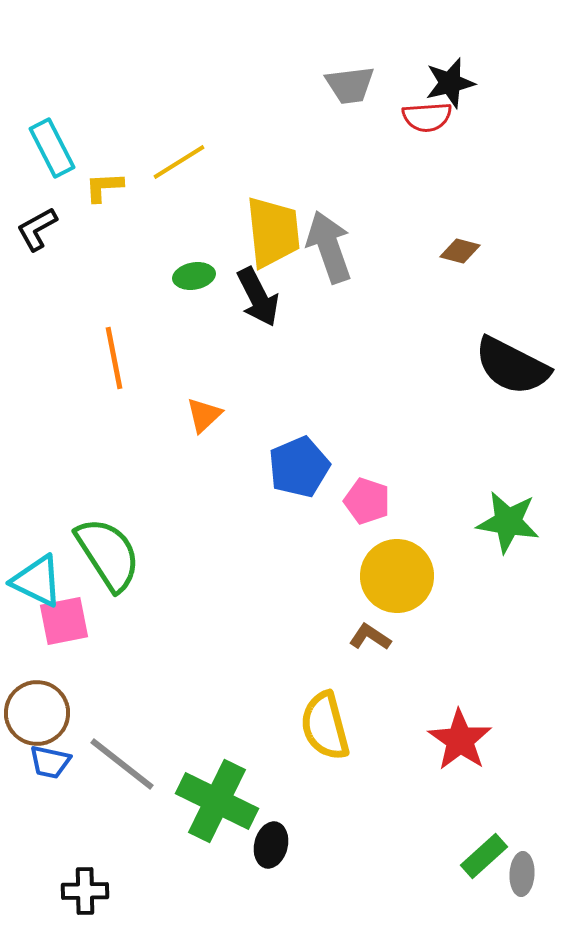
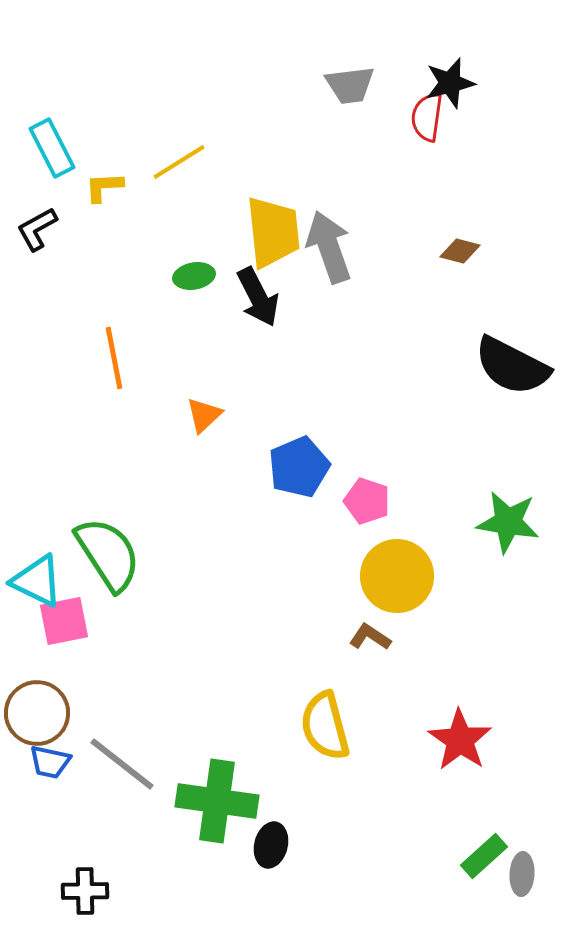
red semicircle: rotated 102 degrees clockwise
green cross: rotated 18 degrees counterclockwise
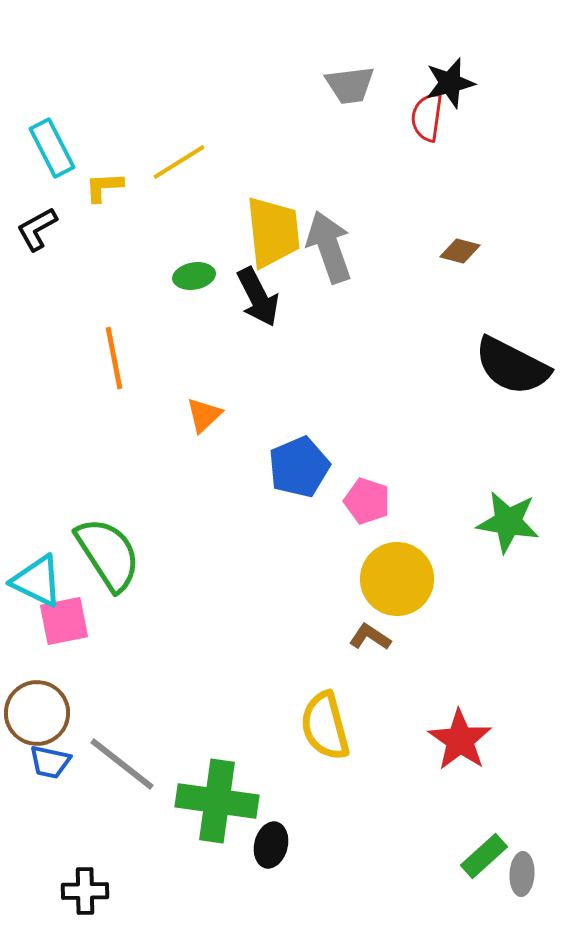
yellow circle: moved 3 px down
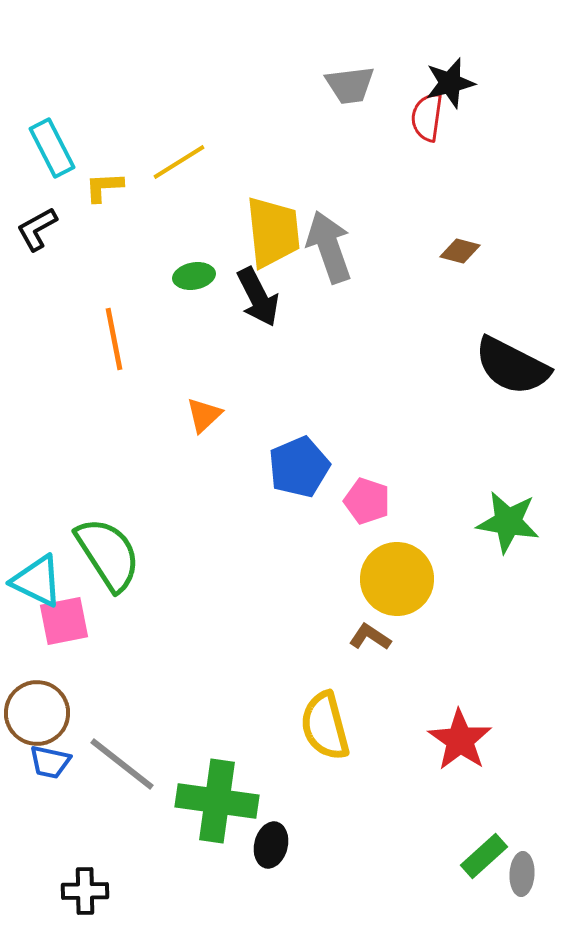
orange line: moved 19 px up
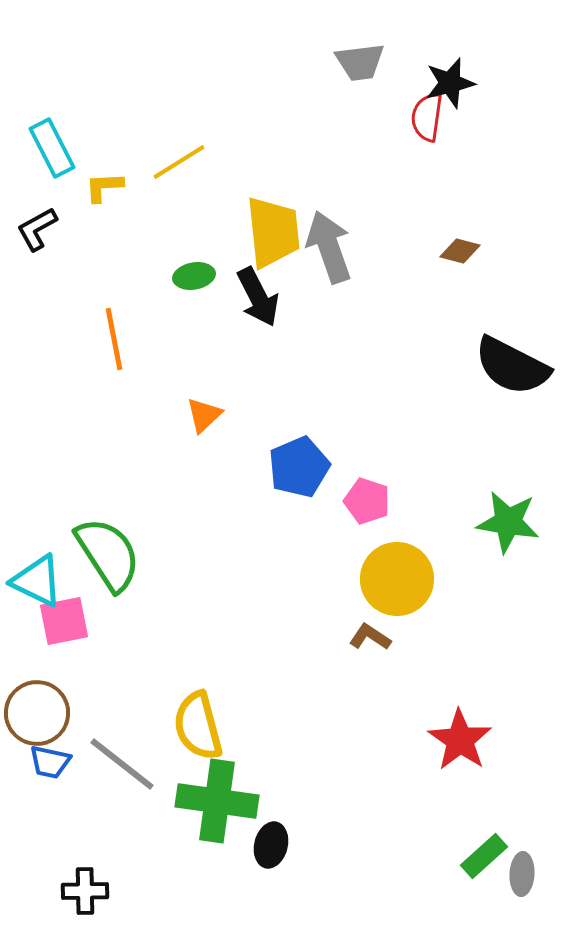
gray trapezoid: moved 10 px right, 23 px up
yellow semicircle: moved 127 px left
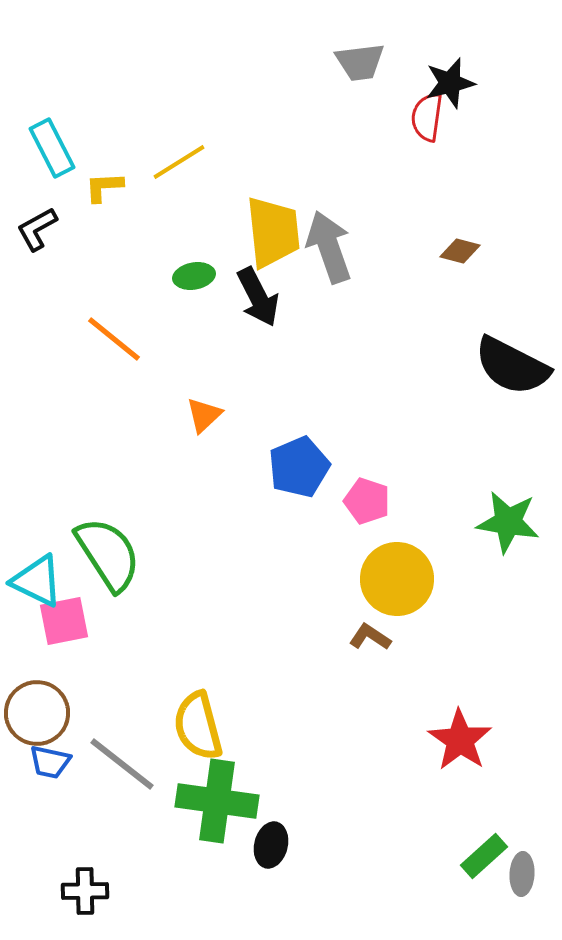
orange line: rotated 40 degrees counterclockwise
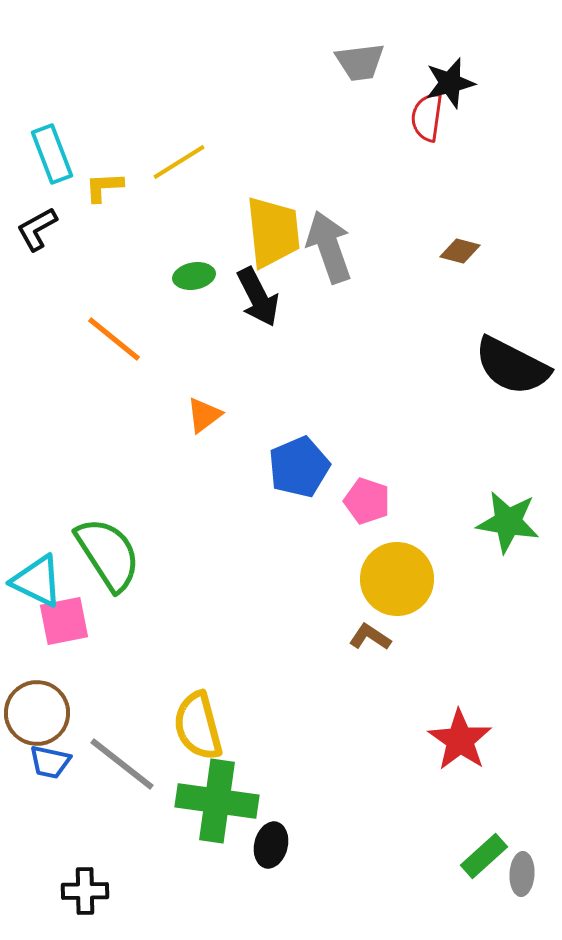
cyan rectangle: moved 6 px down; rotated 6 degrees clockwise
orange triangle: rotated 6 degrees clockwise
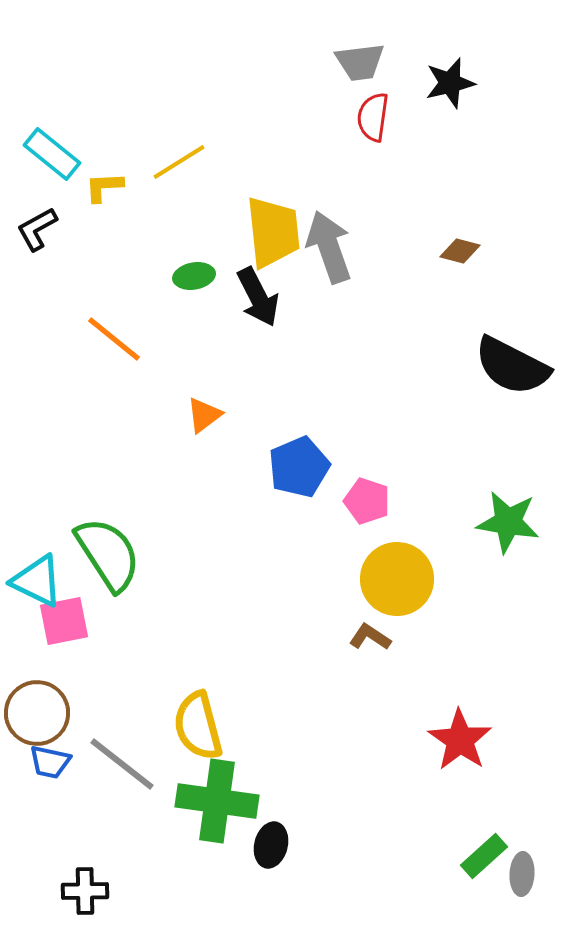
red semicircle: moved 54 px left
cyan rectangle: rotated 30 degrees counterclockwise
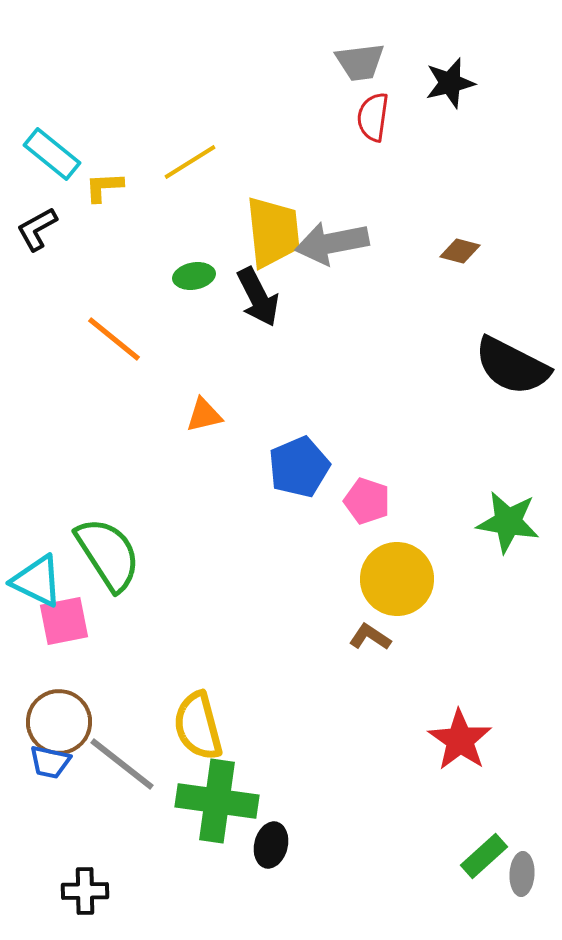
yellow line: moved 11 px right
gray arrow: moved 3 px right, 4 px up; rotated 82 degrees counterclockwise
orange triangle: rotated 24 degrees clockwise
brown circle: moved 22 px right, 9 px down
